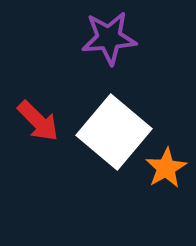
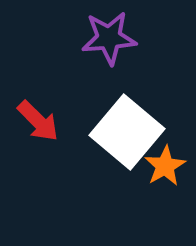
white square: moved 13 px right
orange star: moved 1 px left, 2 px up
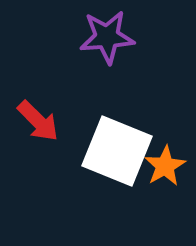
purple star: moved 2 px left, 1 px up
white square: moved 10 px left, 19 px down; rotated 18 degrees counterclockwise
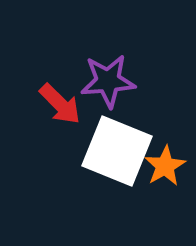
purple star: moved 1 px right, 44 px down
red arrow: moved 22 px right, 17 px up
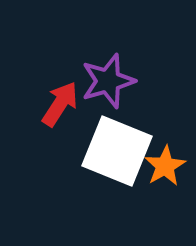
purple star: rotated 12 degrees counterclockwise
red arrow: rotated 102 degrees counterclockwise
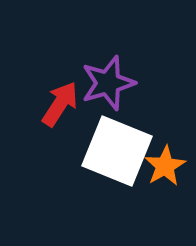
purple star: moved 2 px down
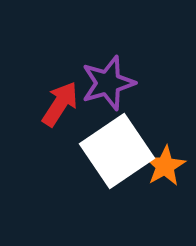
white square: rotated 34 degrees clockwise
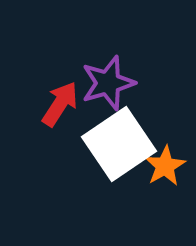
white square: moved 2 px right, 7 px up
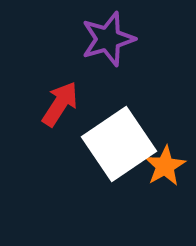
purple star: moved 44 px up
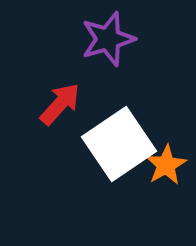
red arrow: rotated 9 degrees clockwise
orange star: moved 1 px right, 1 px up
